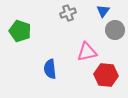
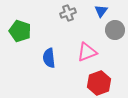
blue triangle: moved 2 px left
pink triangle: rotated 10 degrees counterclockwise
blue semicircle: moved 1 px left, 11 px up
red hexagon: moved 7 px left, 8 px down; rotated 25 degrees counterclockwise
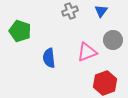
gray cross: moved 2 px right, 2 px up
gray circle: moved 2 px left, 10 px down
red hexagon: moved 6 px right
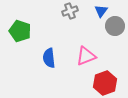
gray circle: moved 2 px right, 14 px up
pink triangle: moved 1 px left, 4 px down
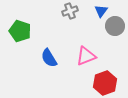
blue semicircle: rotated 24 degrees counterclockwise
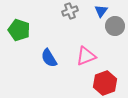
green pentagon: moved 1 px left, 1 px up
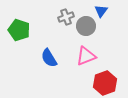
gray cross: moved 4 px left, 6 px down
gray circle: moved 29 px left
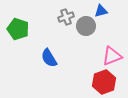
blue triangle: rotated 40 degrees clockwise
green pentagon: moved 1 px left, 1 px up
pink triangle: moved 26 px right
red hexagon: moved 1 px left, 1 px up
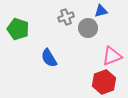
gray circle: moved 2 px right, 2 px down
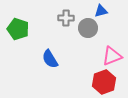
gray cross: moved 1 px down; rotated 21 degrees clockwise
blue semicircle: moved 1 px right, 1 px down
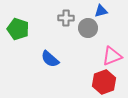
blue semicircle: rotated 18 degrees counterclockwise
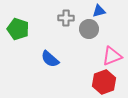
blue triangle: moved 2 px left
gray circle: moved 1 px right, 1 px down
